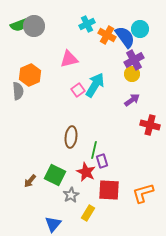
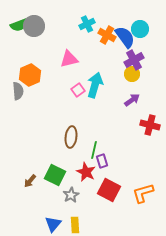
cyan arrow: rotated 15 degrees counterclockwise
red square: rotated 25 degrees clockwise
yellow rectangle: moved 13 px left, 12 px down; rotated 35 degrees counterclockwise
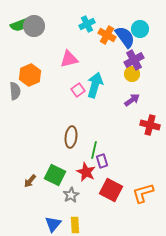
gray semicircle: moved 3 px left
red square: moved 2 px right
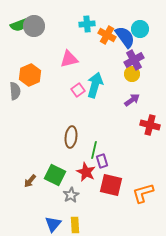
cyan cross: rotated 21 degrees clockwise
red square: moved 5 px up; rotated 15 degrees counterclockwise
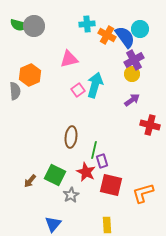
green semicircle: rotated 36 degrees clockwise
yellow rectangle: moved 32 px right
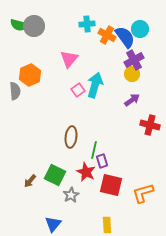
pink triangle: rotated 36 degrees counterclockwise
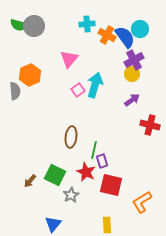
orange L-shape: moved 1 px left, 9 px down; rotated 15 degrees counterclockwise
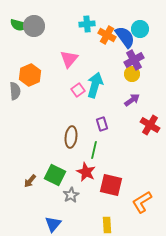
red cross: rotated 18 degrees clockwise
purple rectangle: moved 37 px up
